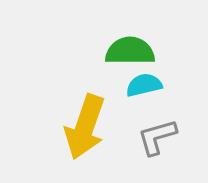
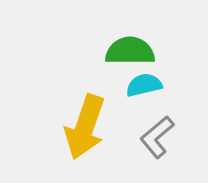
gray L-shape: rotated 24 degrees counterclockwise
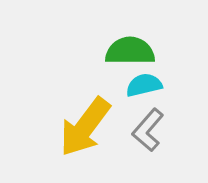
yellow arrow: rotated 18 degrees clockwise
gray L-shape: moved 9 px left, 7 px up; rotated 9 degrees counterclockwise
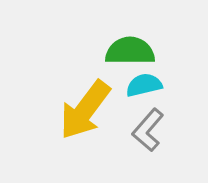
yellow arrow: moved 17 px up
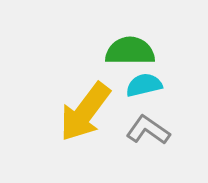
yellow arrow: moved 2 px down
gray L-shape: rotated 84 degrees clockwise
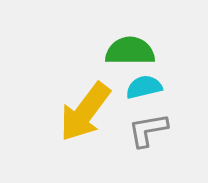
cyan semicircle: moved 2 px down
gray L-shape: rotated 45 degrees counterclockwise
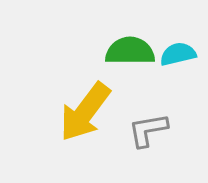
cyan semicircle: moved 34 px right, 33 px up
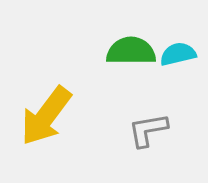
green semicircle: moved 1 px right
yellow arrow: moved 39 px left, 4 px down
